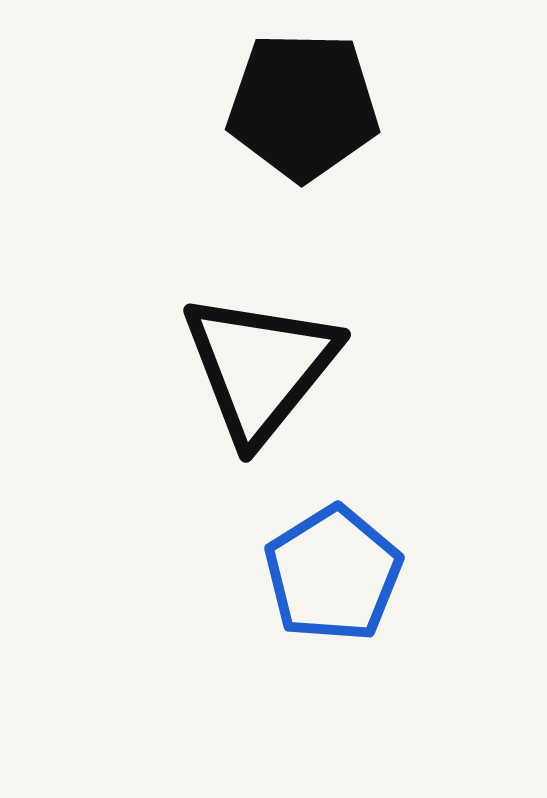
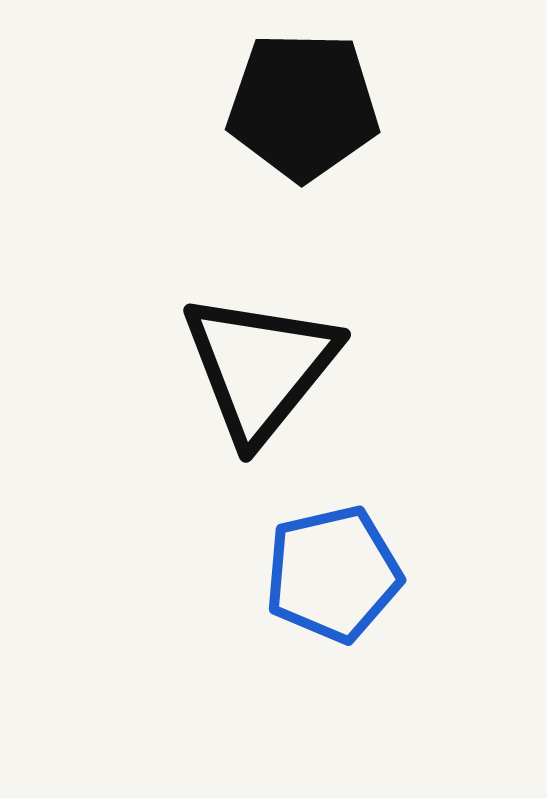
blue pentagon: rotated 19 degrees clockwise
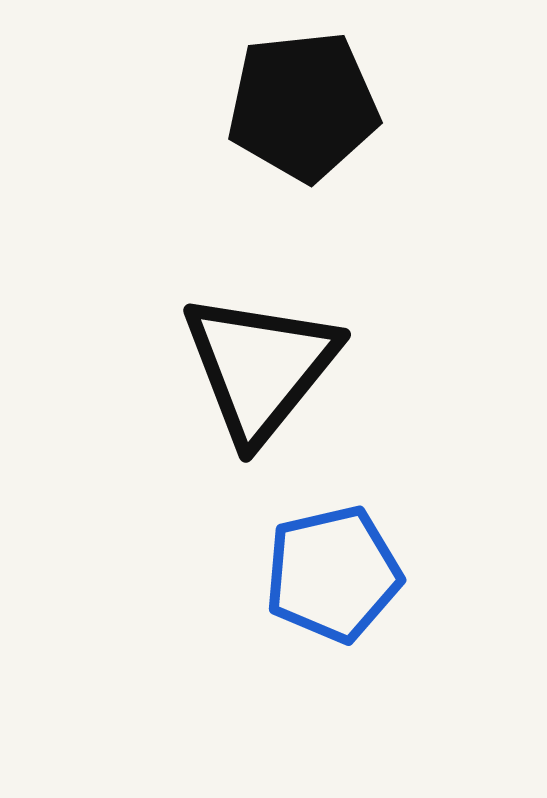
black pentagon: rotated 7 degrees counterclockwise
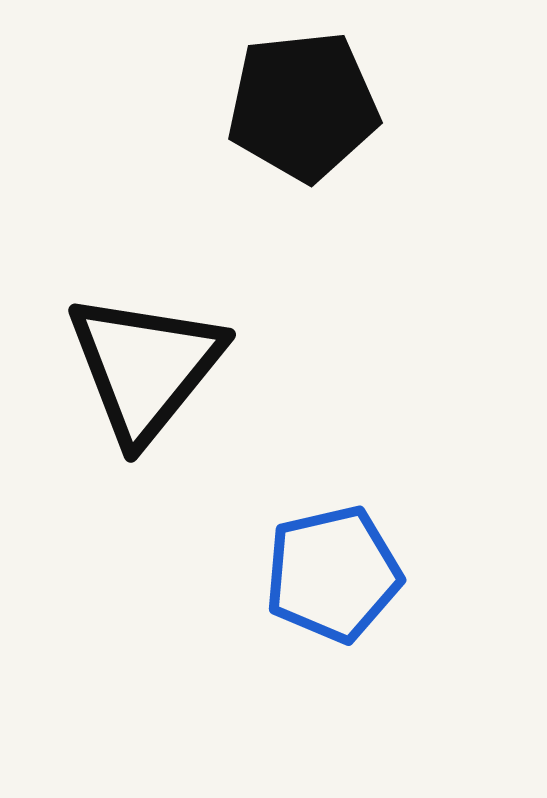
black triangle: moved 115 px left
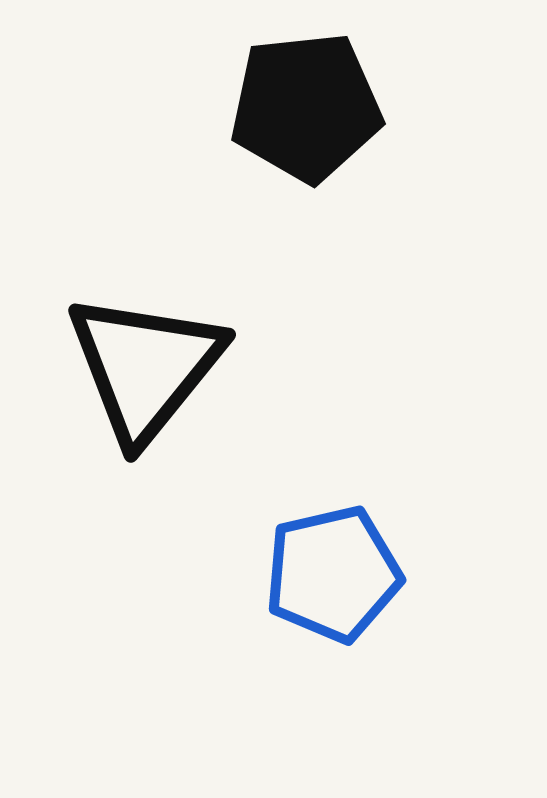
black pentagon: moved 3 px right, 1 px down
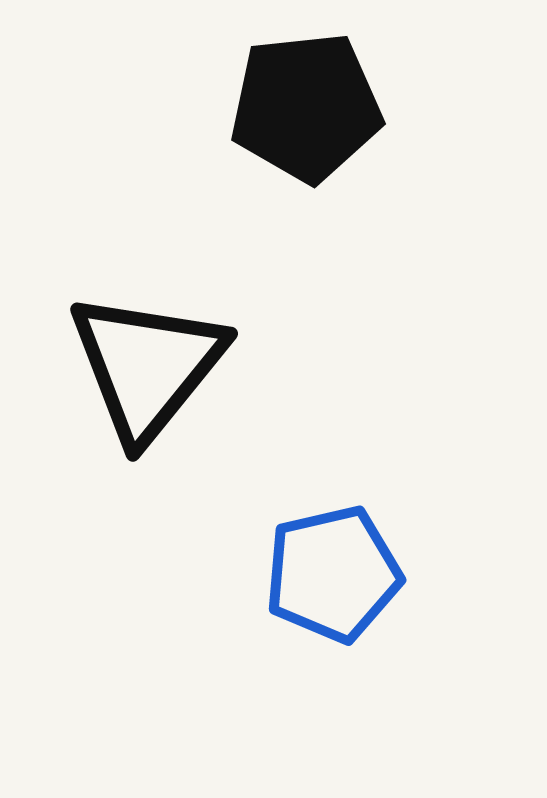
black triangle: moved 2 px right, 1 px up
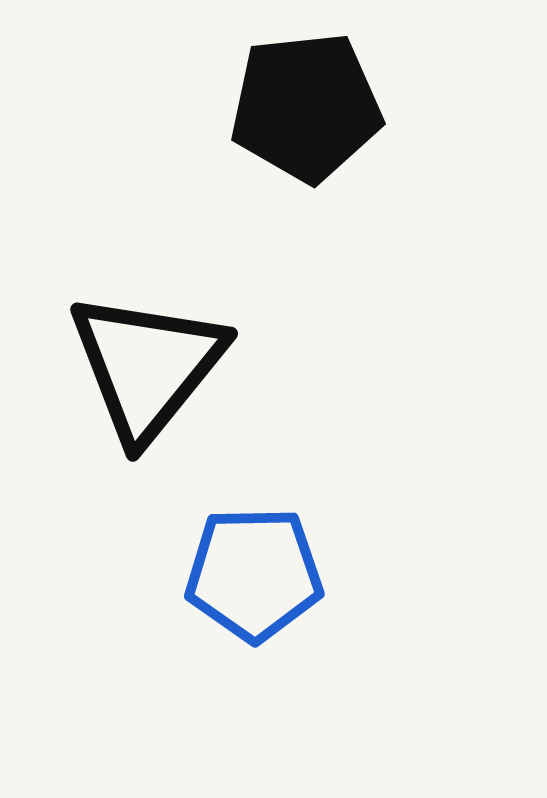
blue pentagon: moved 79 px left; rotated 12 degrees clockwise
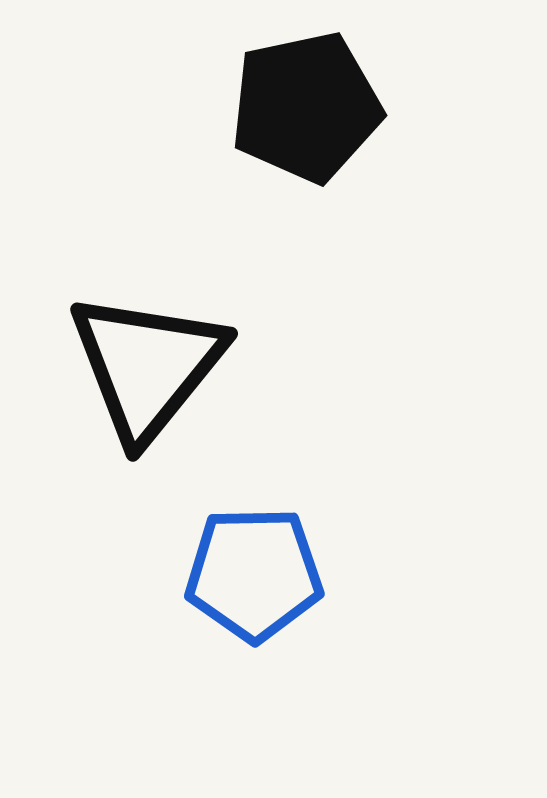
black pentagon: rotated 6 degrees counterclockwise
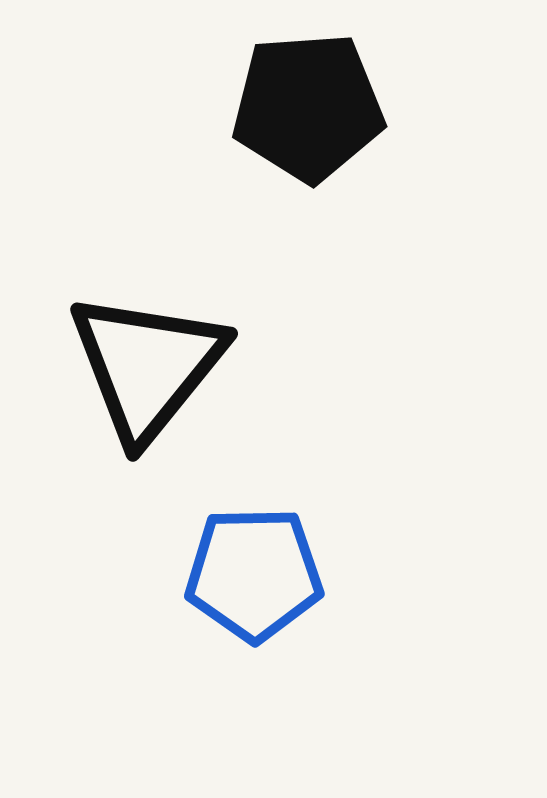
black pentagon: moved 2 px right; rotated 8 degrees clockwise
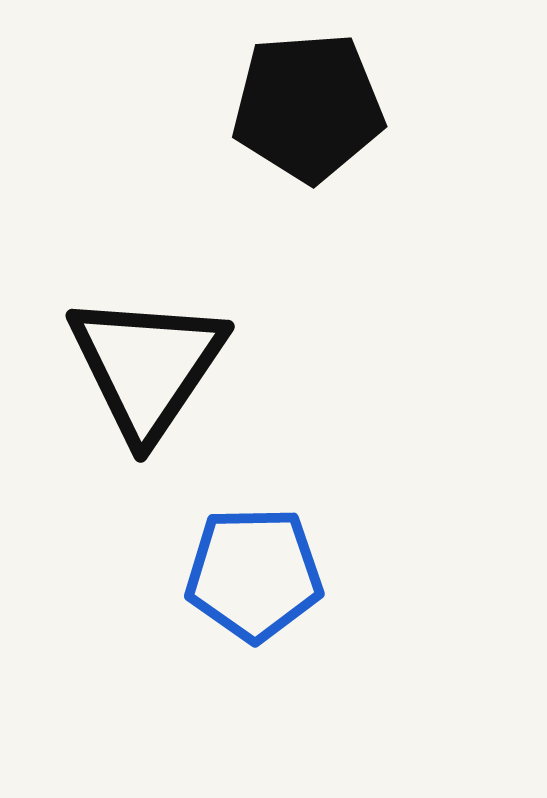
black triangle: rotated 5 degrees counterclockwise
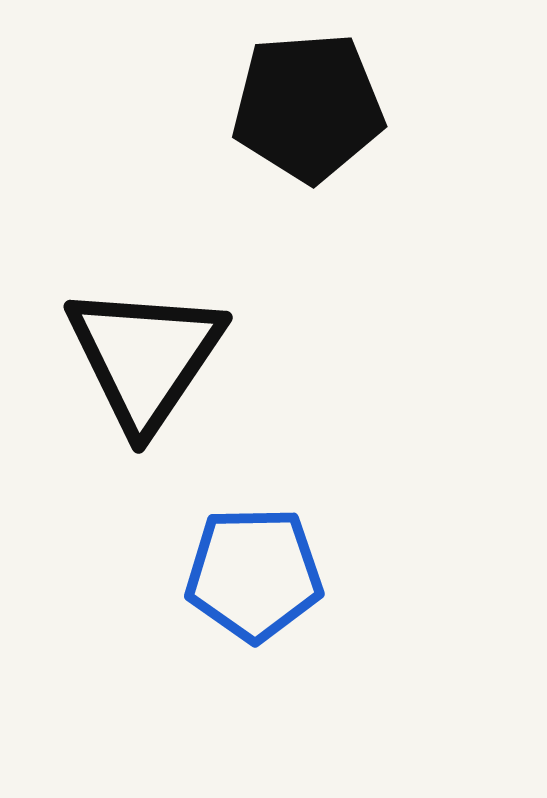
black triangle: moved 2 px left, 9 px up
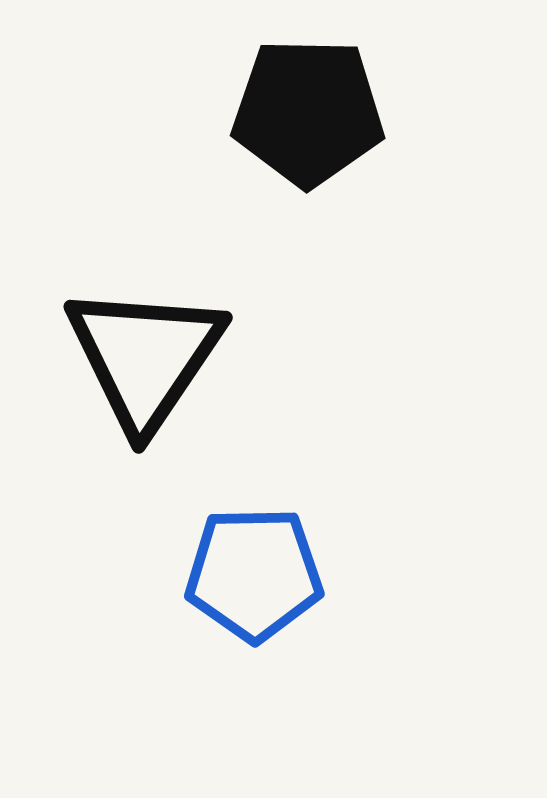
black pentagon: moved 5 px down; rotated 5 degrees clockwise
